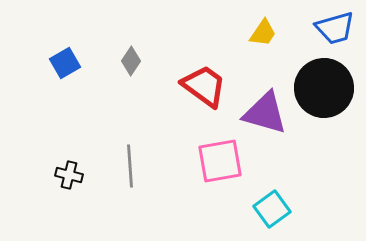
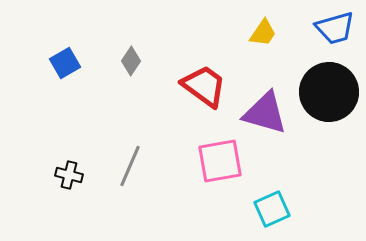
black circle: moved 5 px right, 4 px down
gray line: rotated 27 degrees clockwise
cyan square: rotated 12 degrees clockwise
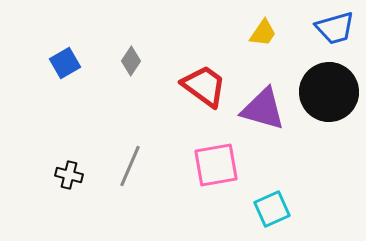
purple triangle: moved 2 px left, 4 px up
pink square: moved 4 px left, 4 px down
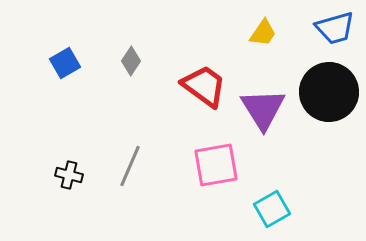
purple triangle: rotated 42 degrees clockwise
cyan square: rotated 6 degrees counterclockwise
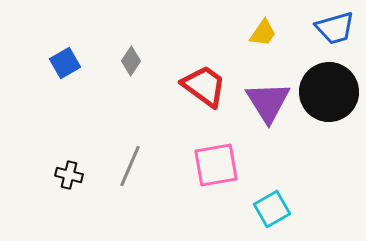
purple triangle: moved 5 px right, 7 px up
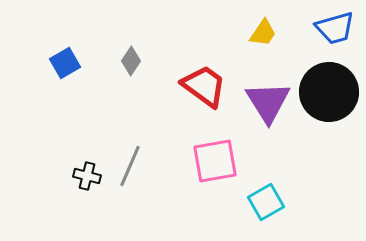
pink square: moved 1 px left, 4 px up
black cross: moved 18 px right, 1 px down
cyan square: moved 6 px left, 7 px up
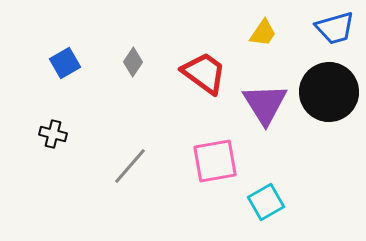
gray diamond: moved 2 px right, 1 px down
red trapezoid: moved 13 px up
purple triangle: moved 3 px left, 2 px down
gray line: rotated 18 degrees clockwise
black cross: moved 34 px left, 42 px up
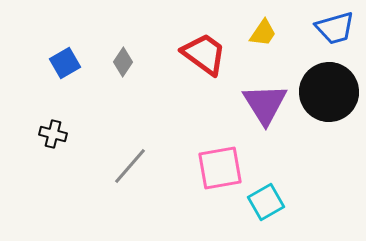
gray diamond: moved 10 px left
red trapezoid: moved 19 px up
pink square: moved 5 px right, 7 px down
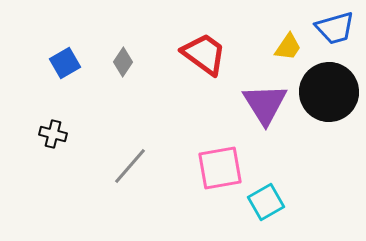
yellow trapezoid: moved 25 px right, 14 px down
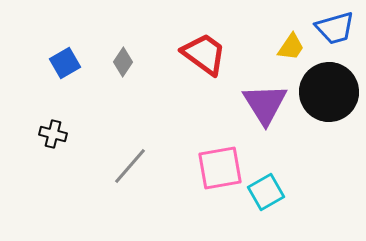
yellow trapezoid: moved 3 px right
cyan square: moved 10 px up
